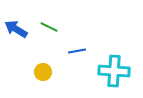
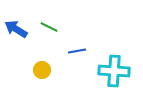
yellow circle: moved 1 px left, 2 px up
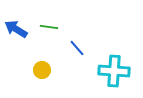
green line: rotated 18 degrees counterclockwise
blue line: moved 3 px up; rotated 60 degrees clockwise
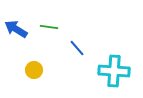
yellow circle: moved 8 px left
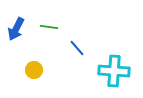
blue arrow: rotated 95 degrees counterclockwise
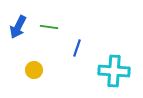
blue arrow: moved 2 px right, 2 px up
blue line: rotated 60 degrees clockwise
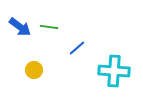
blue arrow: moved 2 px right; rotated 80 degrees counterclockwise
blue line: rotated 30 degrees clockwise
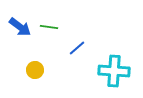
yellow circle: moved 1 px right
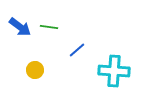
blue line: moved 2 px down
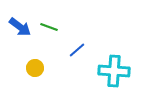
green line: rotated 12 degrees clockwise
yellow circle: moved 2 px up
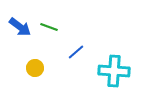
blue line: moved 1 px left, 2 px down
